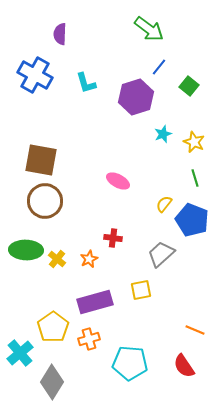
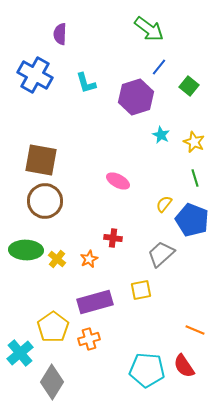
cyan star: moved 2 px left, 1 px down; rotated 24 degrees counterclockwise
cyan pentagon: moved 17 px right, 7 px down
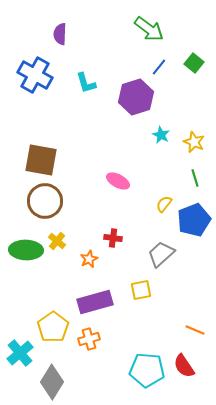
green square: moved 5 px right, 23 px up
blue pentagon: moved 2 px right; rotated 28 degrees clockwise
yellow cross: moved 18 px up
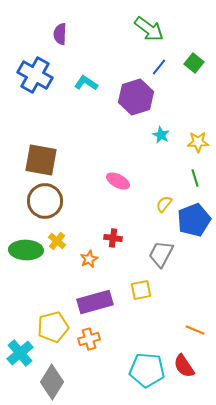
cyan L-shape: rotated 140 degrees clockwise
yellow star: moved 4 px right; rotated 25 degrees counterclockwise
gray trapezoid: rotated 20 degrees counterclockwise
yellow pentagon: rotated 20 degrees clockwise
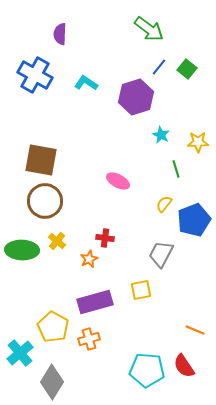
green square: moved 7 px left, 6 px down
green line: moved 19 px left, 9 px up
red cross: moved 8 px left
green ellipse: moved 4 px left
yellow pentagon: rotated 28 degrees counterclockwise
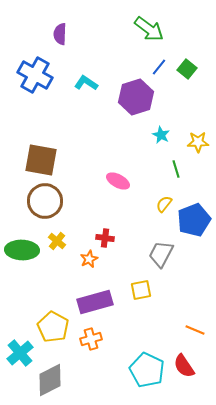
orange cross: moved 2 px right
cyan pentagon: rotated 20 degrees clockwise
gray diamond: moved 2 px left, 2 px up; rotated 32 degrees clockwise
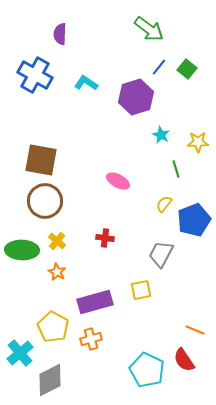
orange star: moved 32 px left, 13 px down; rotated 18 degrees counterclockwise
red semicircle: moved 6 px up
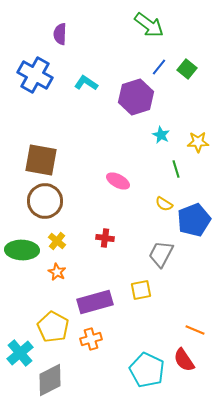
green arrow: moved 4 px up
yellow semicircle: rotated 96 degrees counterclockwise
